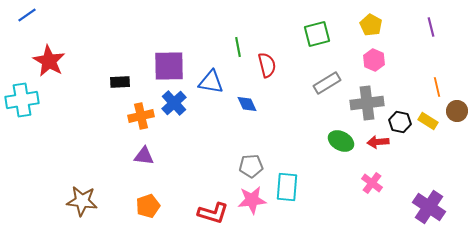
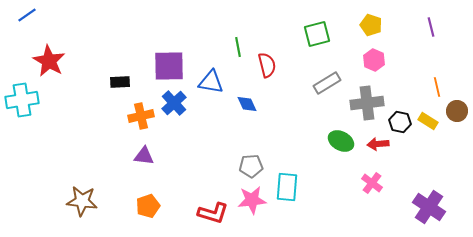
yellow pentagon: rotated 10 degrees counterclockwise
red arrow: moved 2 px down
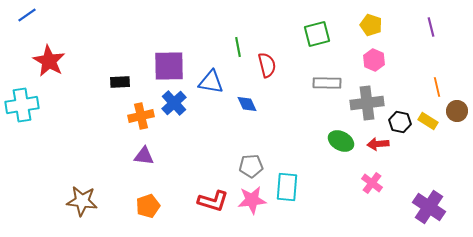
gray rectangle: rotated 32 degrees clockwise
cyan cross: moved 5 px down
red L-shape: moved 12 px up
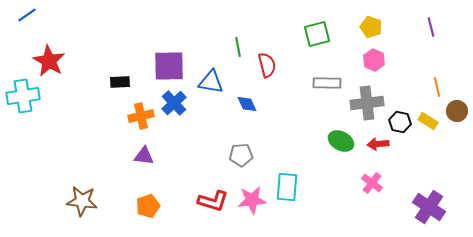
yellow pentagon: moved 2 px down
cyan cross: moved 1 px right, 9 px up
gray pentagon: moved 10 px left, 11 px up
